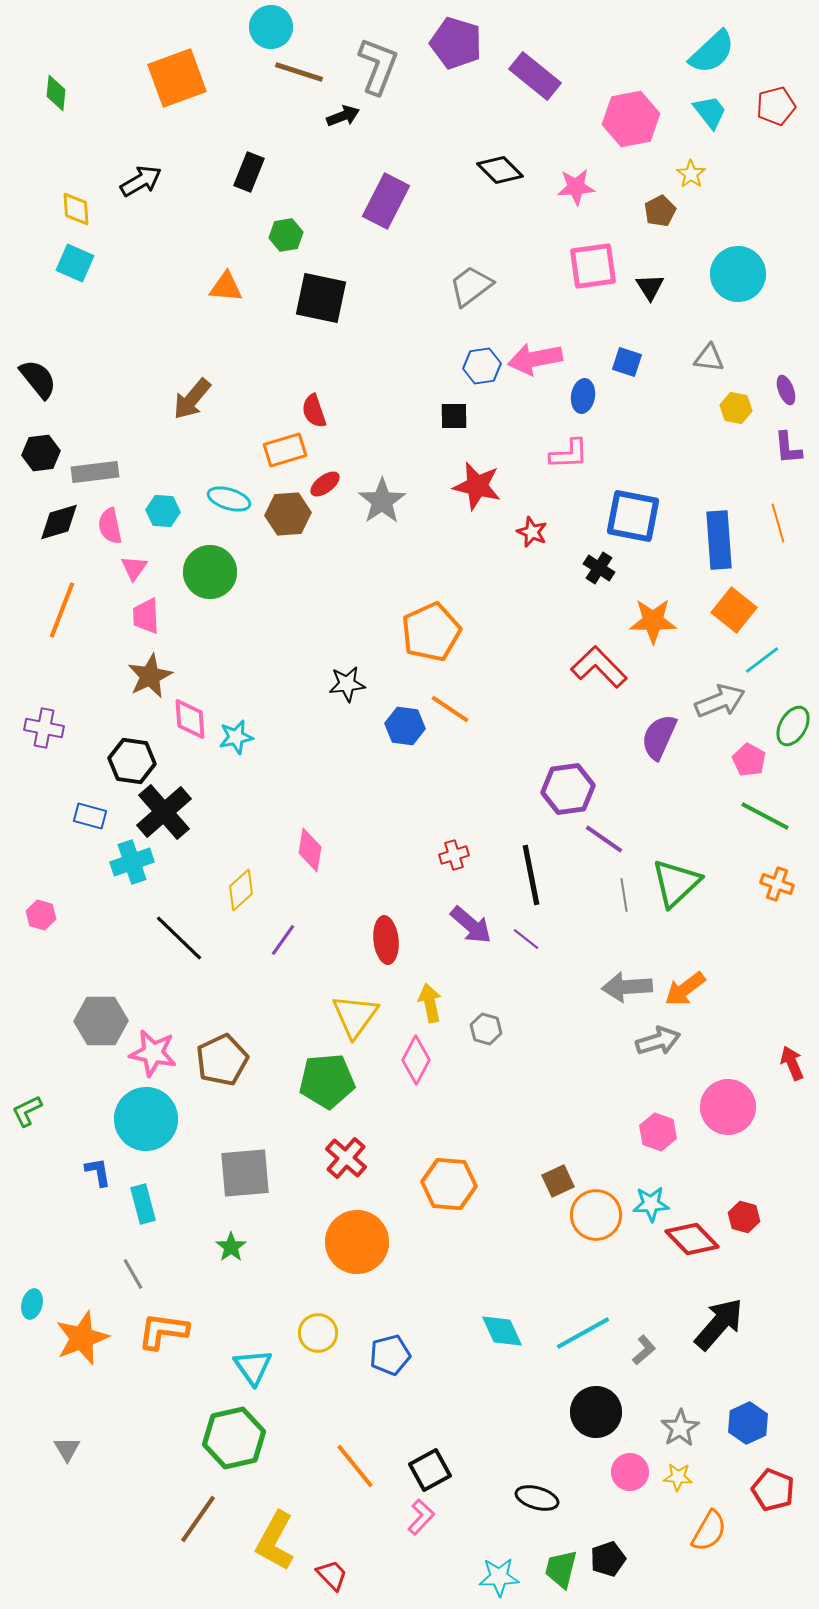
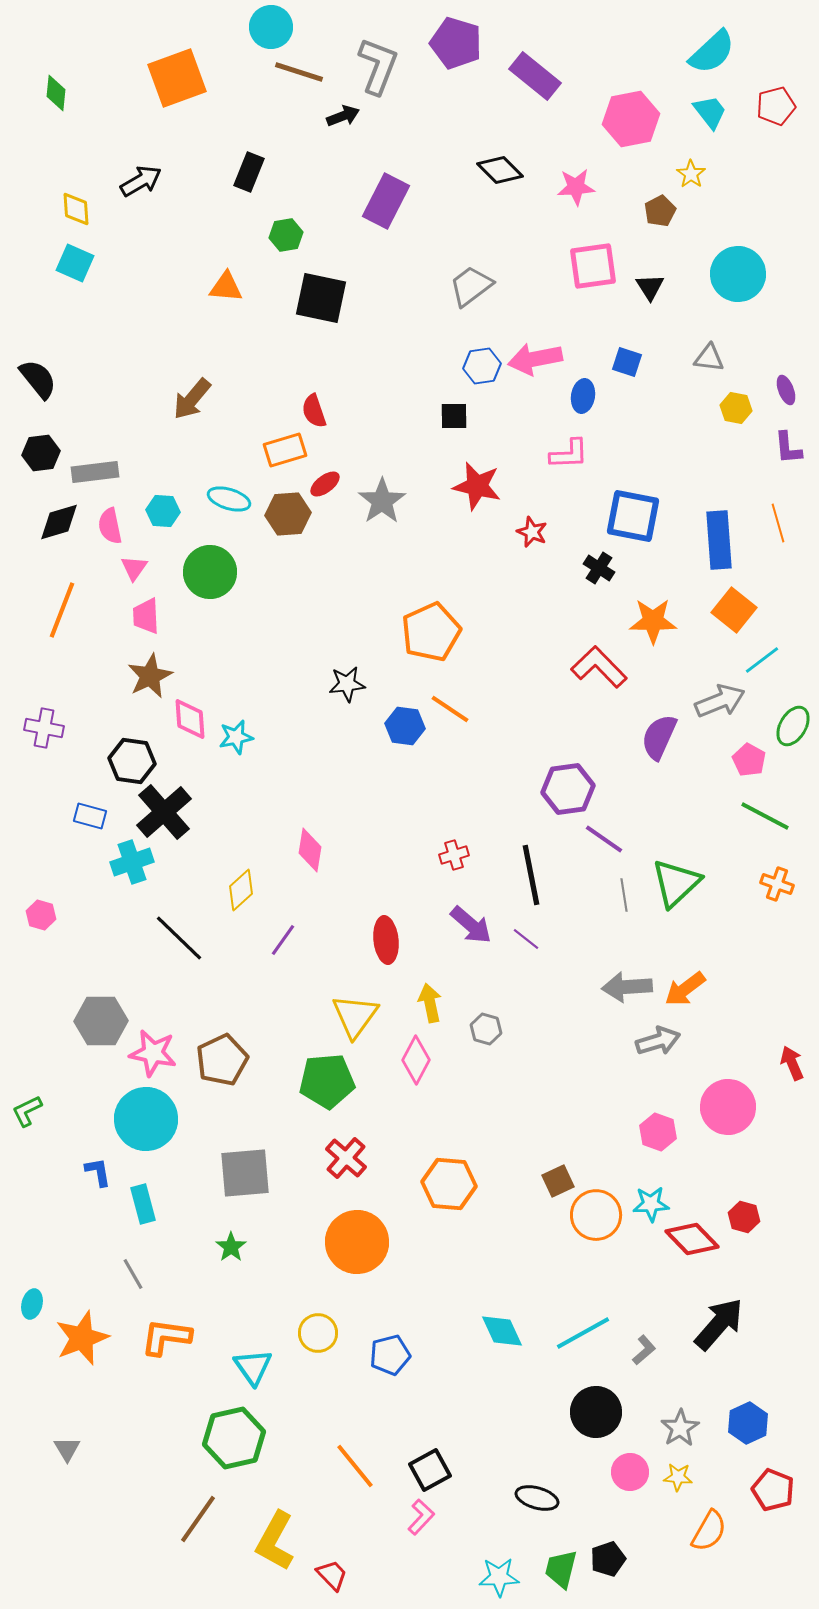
orange L-shape at (163, 1331): moved 3 px right, 6 px down
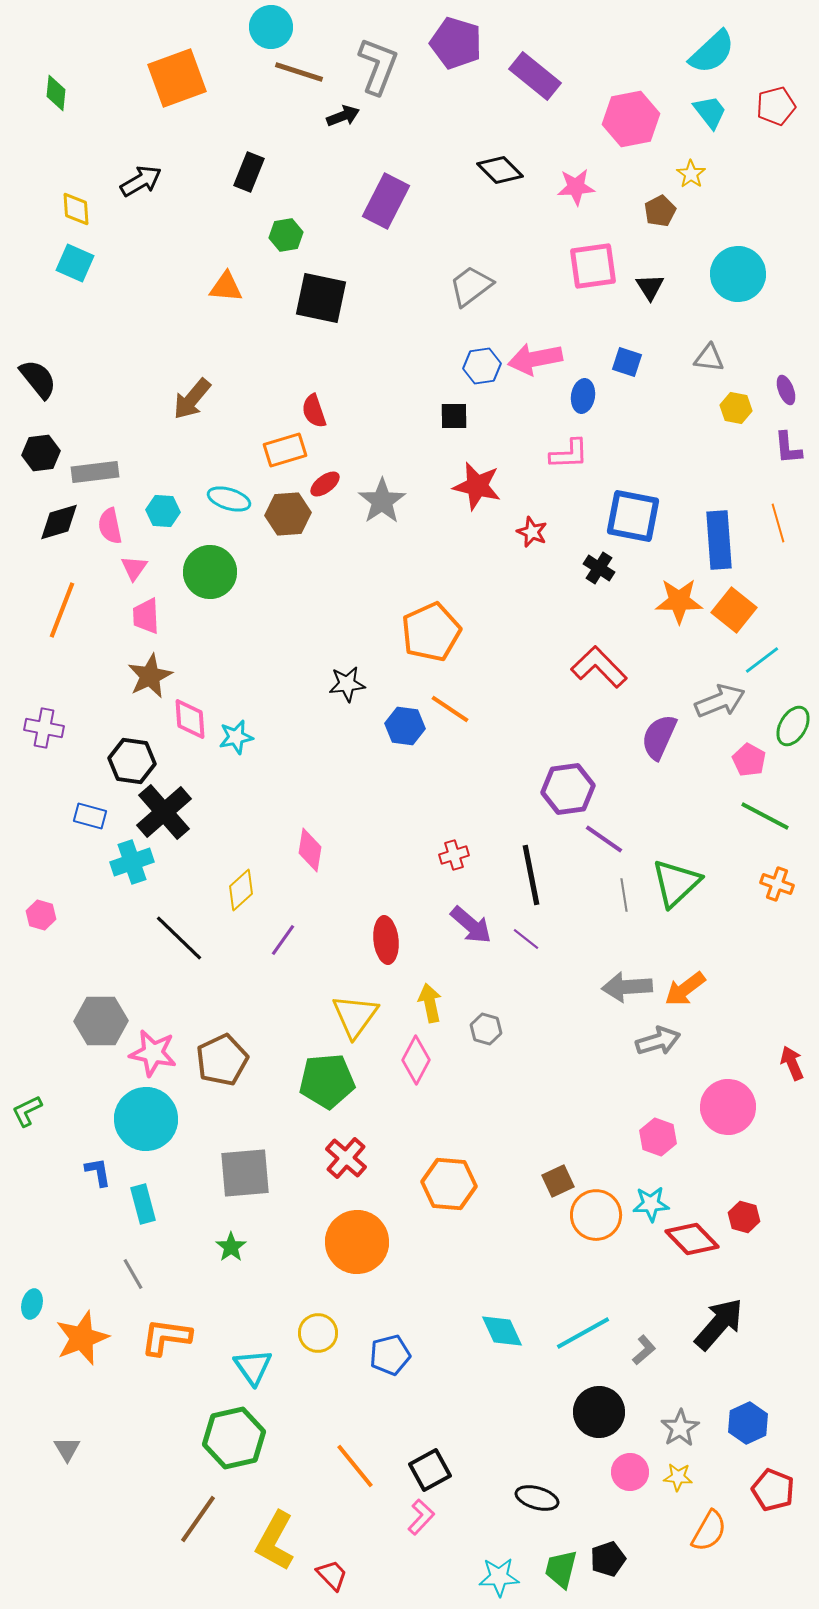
orange star at (653, 621): moved 26 px right, 20 px up
pink hexagon at (658, 1132): moved 5 px down
black circle at (596, 1412): moved 3 px right
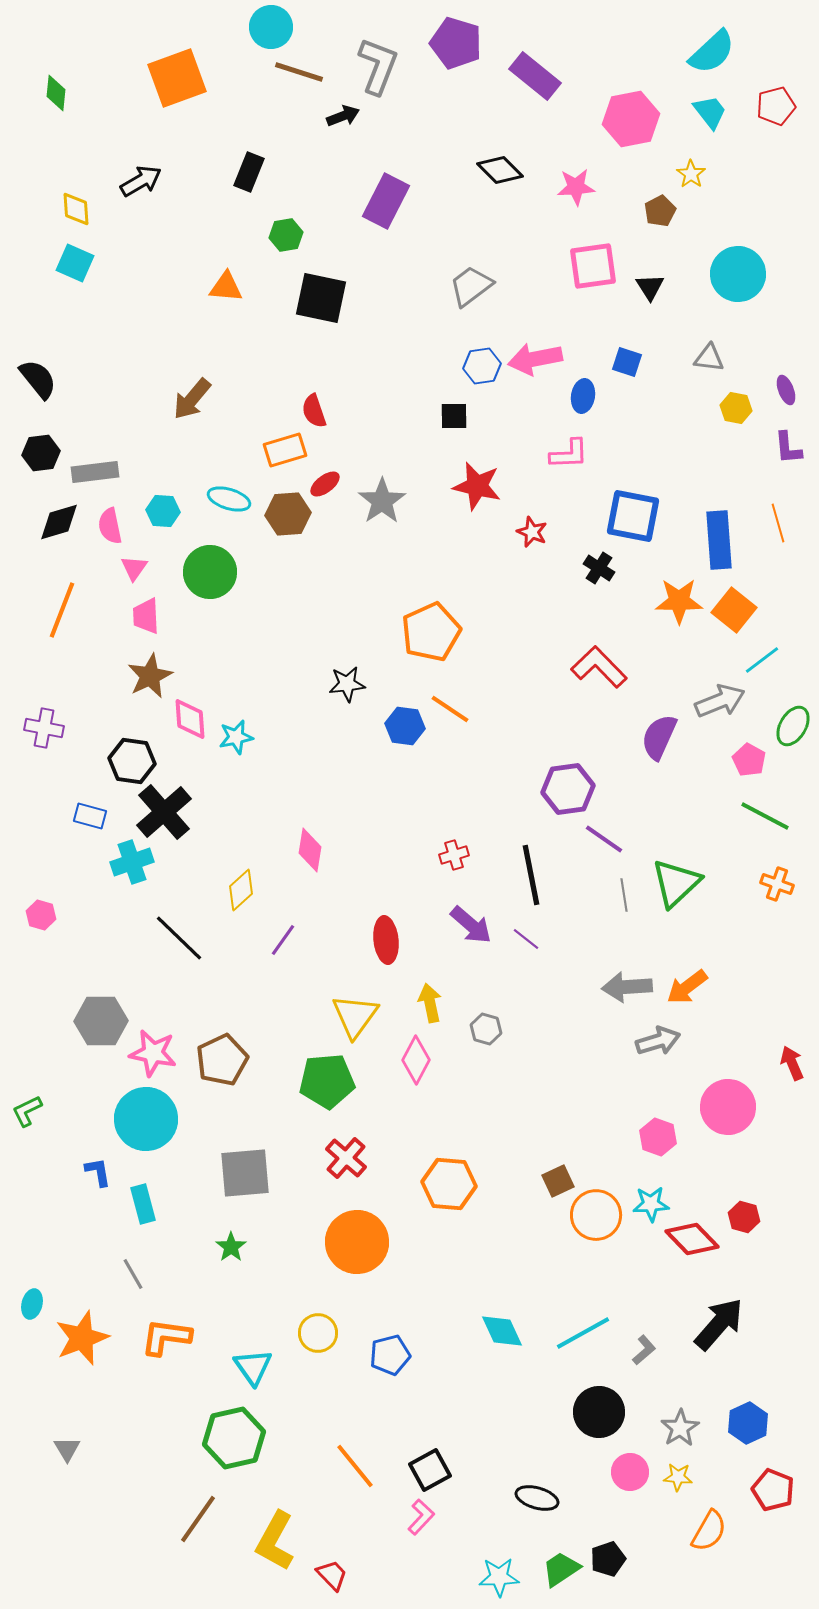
orange arrow at (685, 989): moved 2 px right, 2 px up
green trapezoid at (561, 1569): rotated 42 degrees clockwise
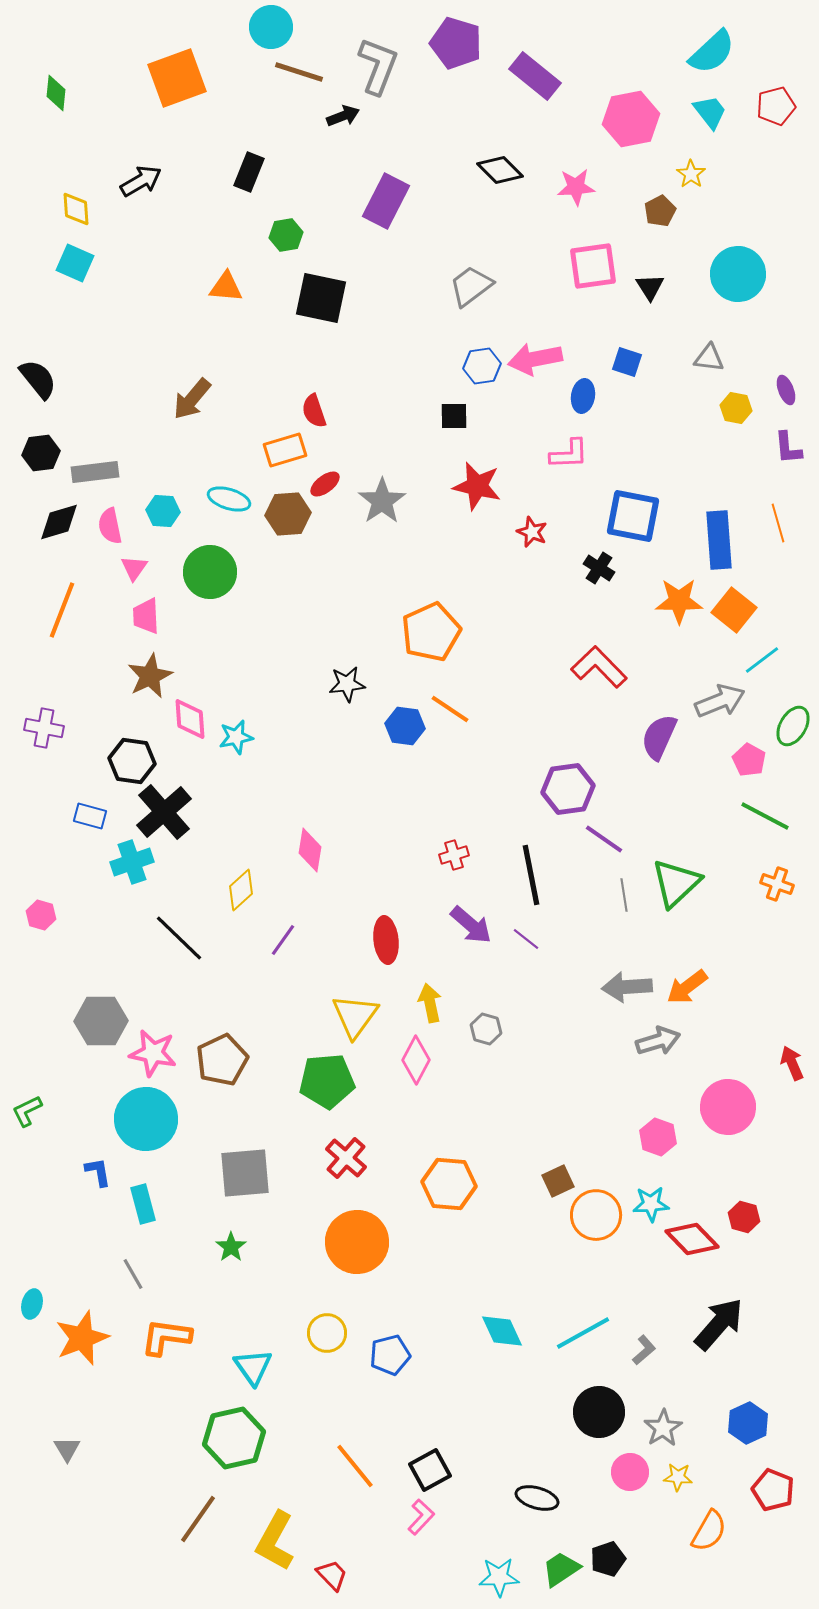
yellow circle at (318, 1333): moved 9 px right
gray star at (680, 1428): moved 17 px left
